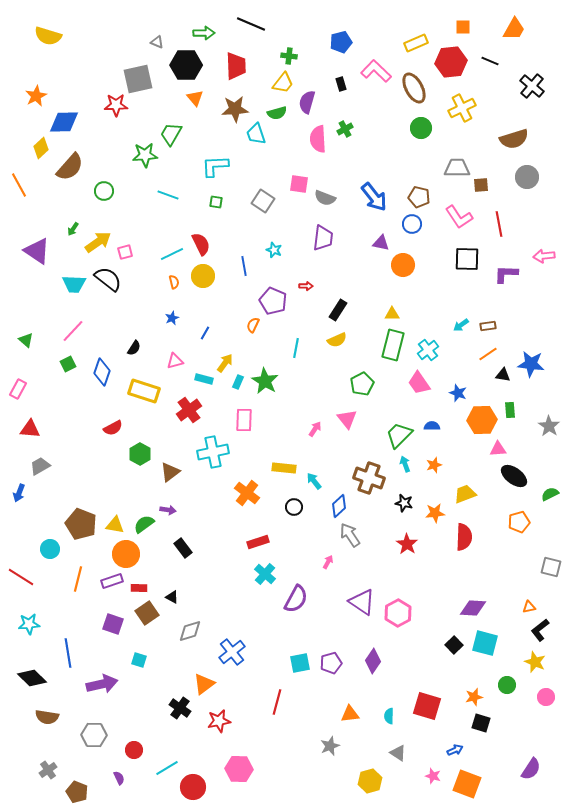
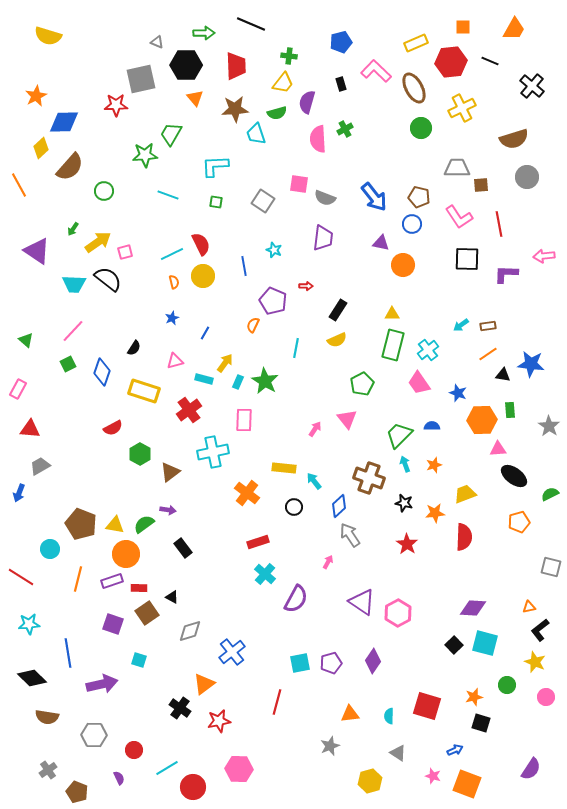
gray square at (138, 79): moved 3 px right
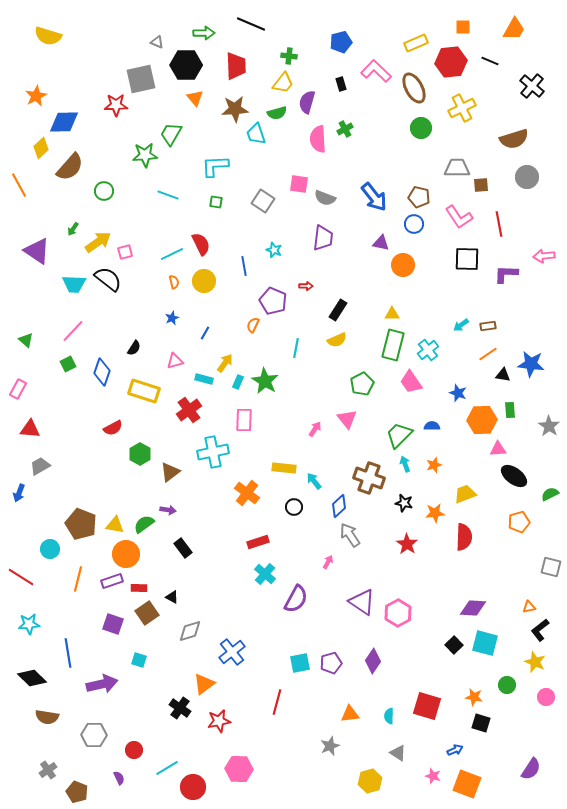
blue circle at (412, 224): moved 2 px right
yellow circle at (203, 276): moved 1 px right, 5 px down
pink trapezoid at (419, 383): moved 8 px left, 1 px up
orange star at (474, 697): rotated 24 degrees clockwise
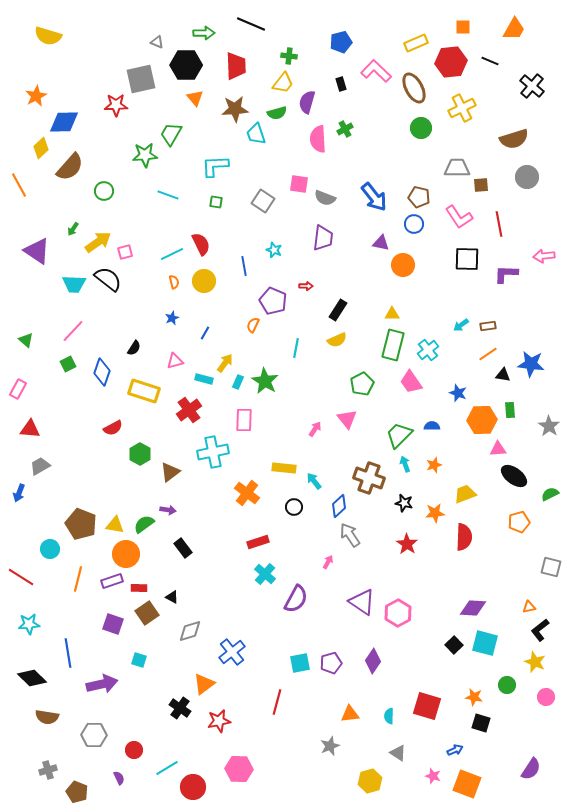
gray cross at (48, 770): rotated 18 degrees clockwise
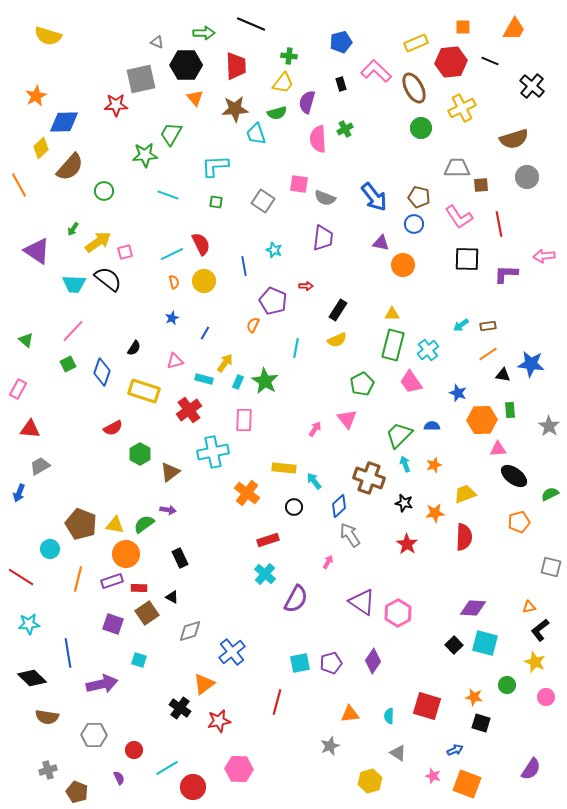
red rectangle at (258, 542): moved 10 px right, 2 px up
black rectangle at (183, 548): moved 3 px left, 10 px down; rotated 12 degrees clockwise
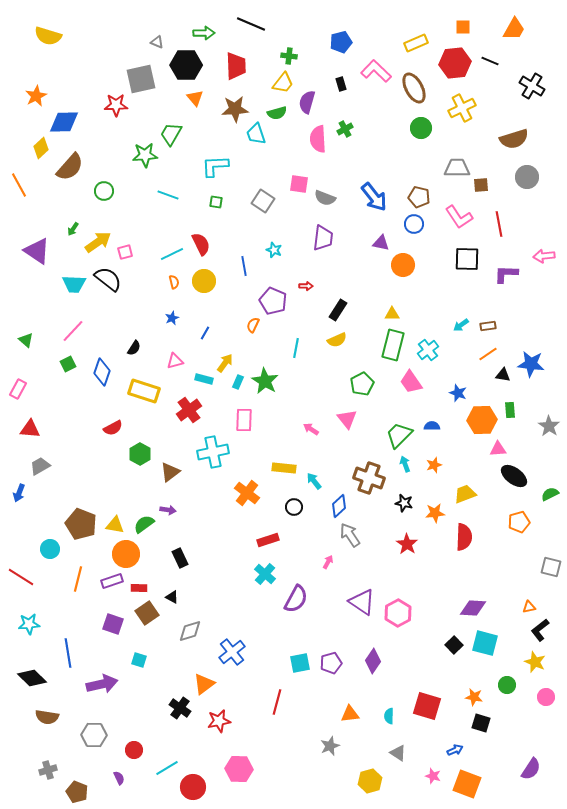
red hexagon at (451, 62): moved 4 px right, 1 px down
black cross at (532, 86): rotated 10 degrees counterclockwise
pink arrow at (315, 429): moved 4 px left; rotated 91 degrees counterclockwise
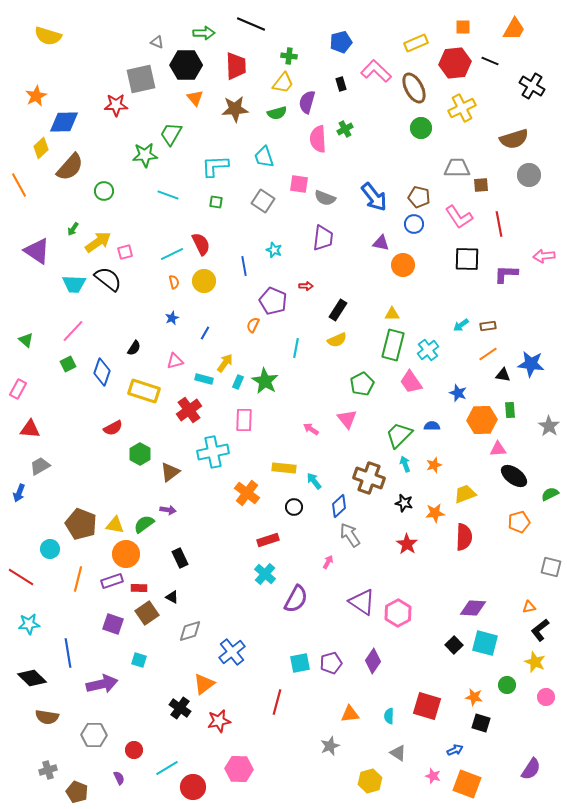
cyan trapezoid at (256, 134): moved 8 px right, 23 px down
gray circle at (527, 177): moved 2 px right, 2 px up
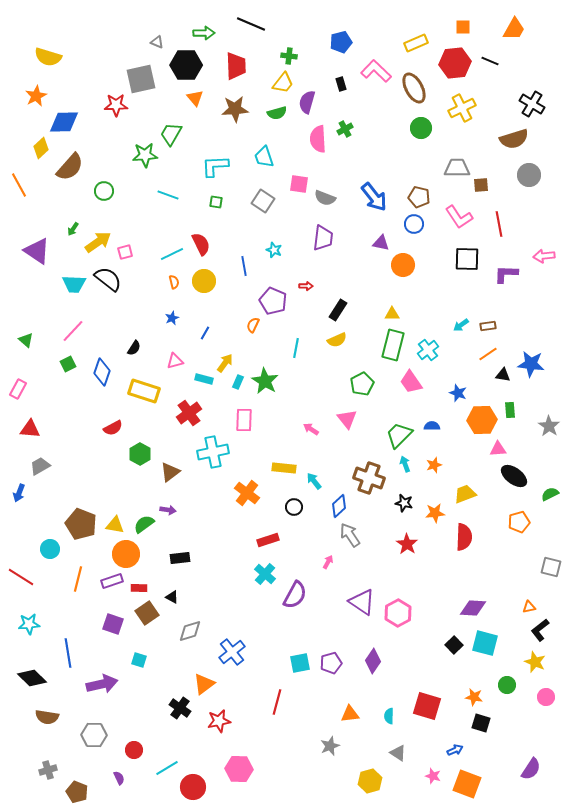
yellow semicircle at (48, 36): moved 21 px down
black cross at (532, 86): moved 18 px down
red cross at (189, 410): moved 3 px down
black rectangle at (180, 558): rotated 72 degrees counterclockwise
purple semicircle at (296, 599): moved 1 px left, 4 px up
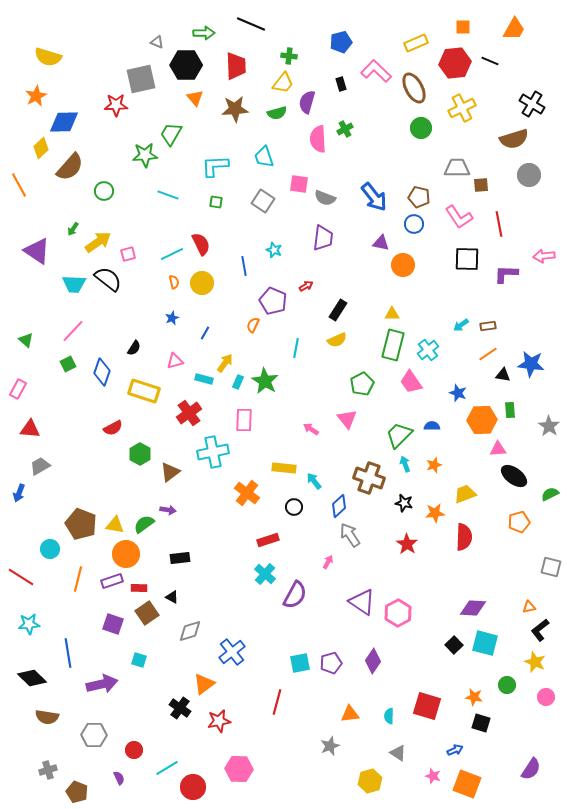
pink square at (125, 252): moved 3 px right, 2 px down
yellow circle at (204, 281): moved 2 px left, 2 px down
red arrow at (306, 286): rotated 32 degrees counterclockwise
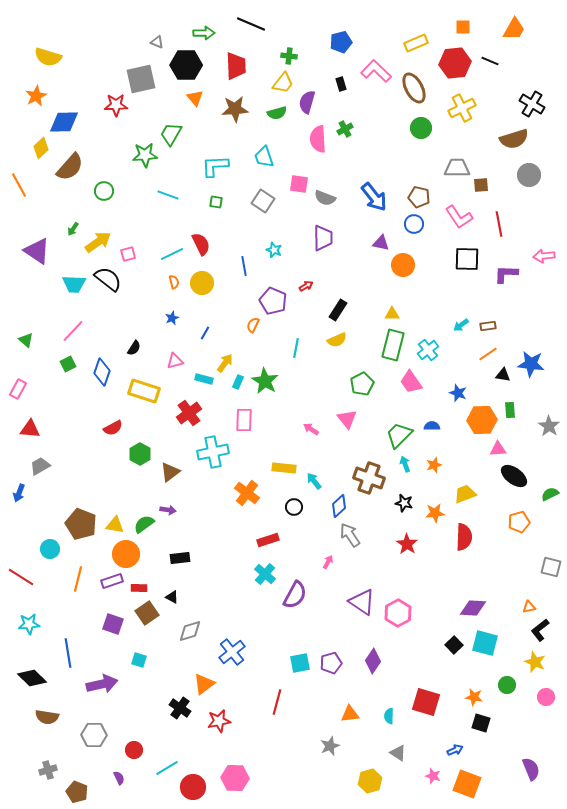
purple trapezoid at (323, 238): rotated 8 degrees counterclockwise
red square at (427, 706): moved 1 px left, 4 px up
pink hexagon at (239, 769): moved 4 px left, 9 px down
purple semicircle at (531, 769): rotated 55 degrees counterclockwise
